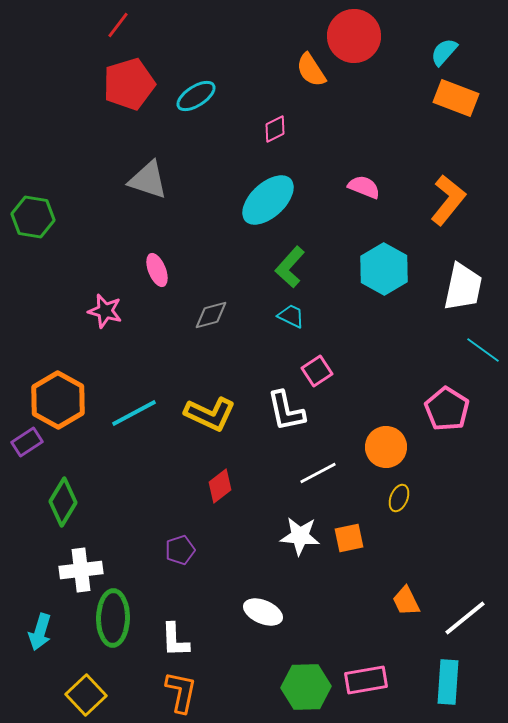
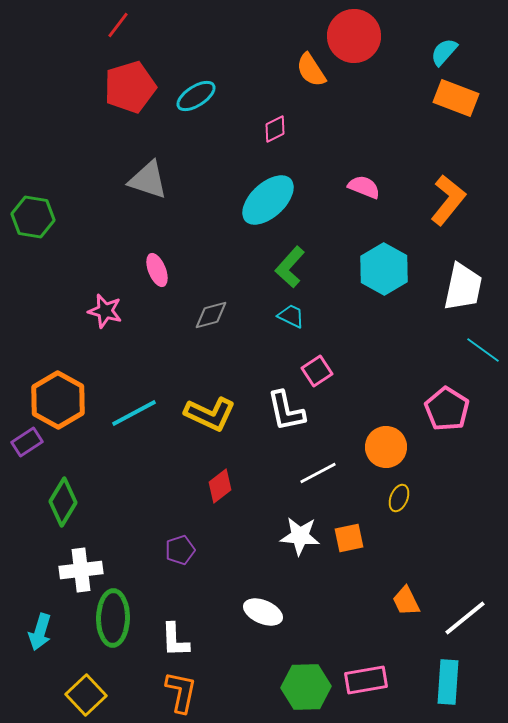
red pentagon at (129, 84): moved 1 px right, 3 px down
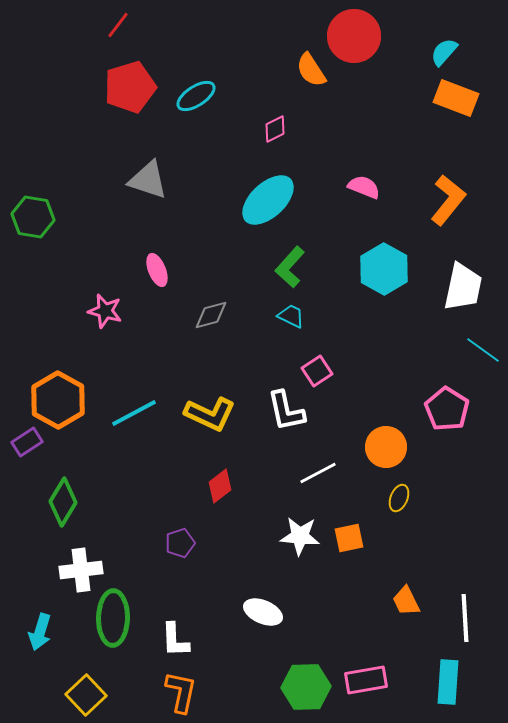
purple pentagon at (180, 550): moved 7 px up
white line at (465, 618): rotated 54 degrees counterclockwise
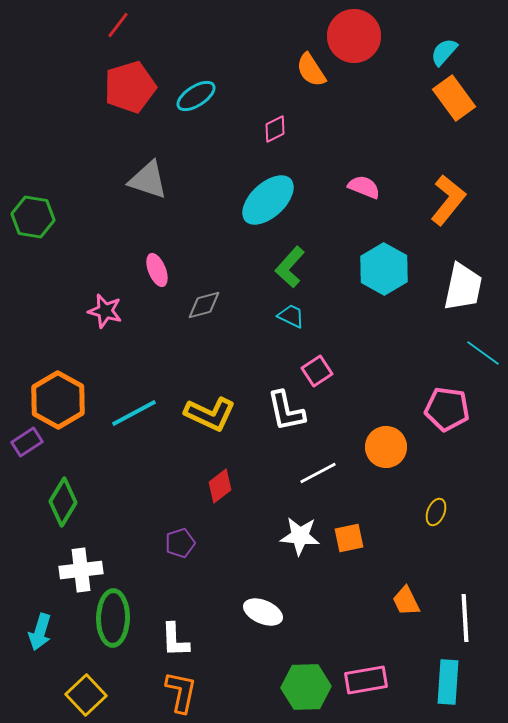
orange rectangle at (456, 98): moved 2 px left; rotated 33 degrees clockwise
gray diamond at (211, 315): moved 7 px left, 10 px up
cyan line at (483, 350): moved 3 px down
pink pentagon at (447, 409): rotated 24 degrees counterclockwise
yellow ellipse at (399, 498): moved 37 px right, 14 px down
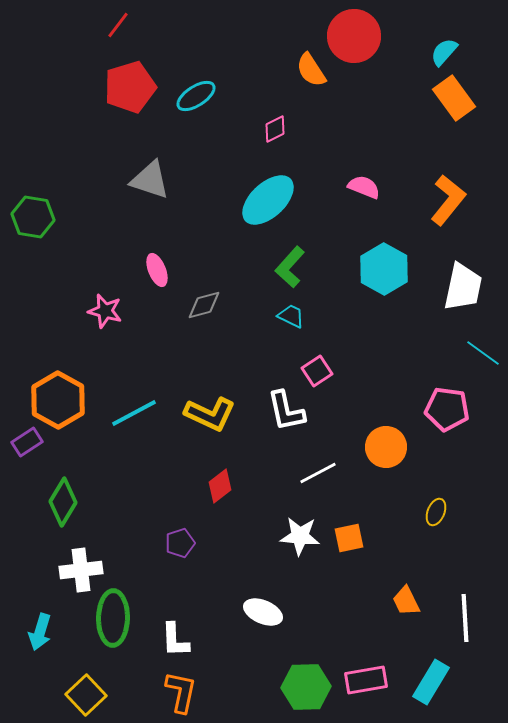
gray triangle at (148, 180): moved 2 px right
cyan rectangle at (448, 682): moved 17 px left; rotated 27 degrees clockwise
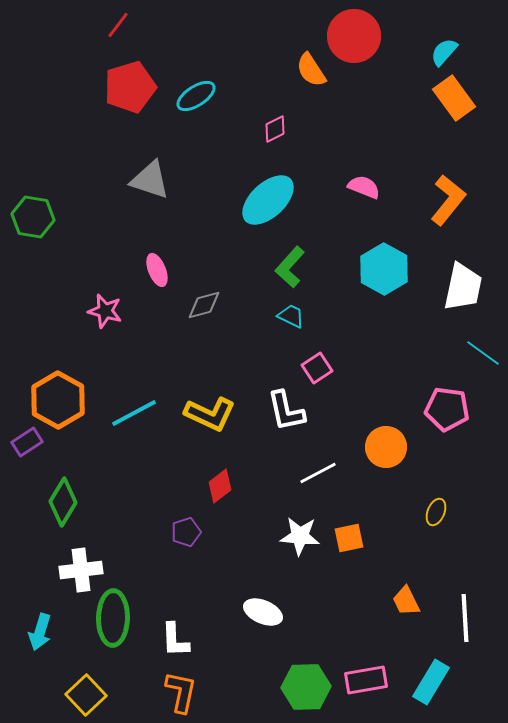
pink square at (317, 371): moved 3 px up
purple pentagon at (180, 543): moved 6 px right, 11 px up
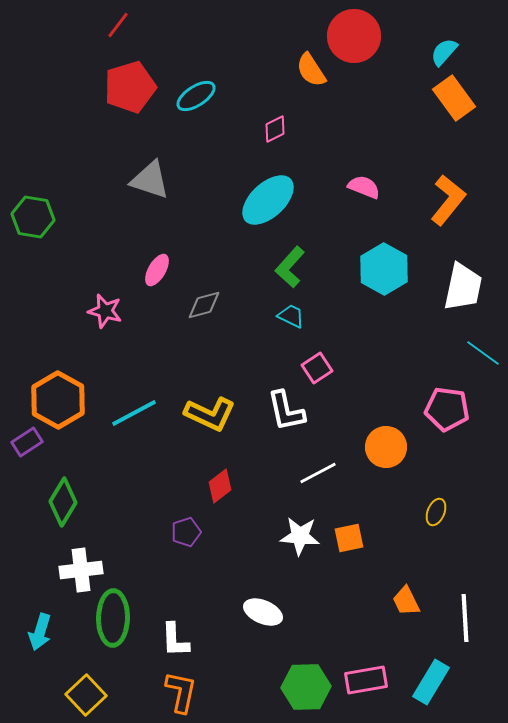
pink ellipse at (157, 270): rotated 52 degrees clockwise
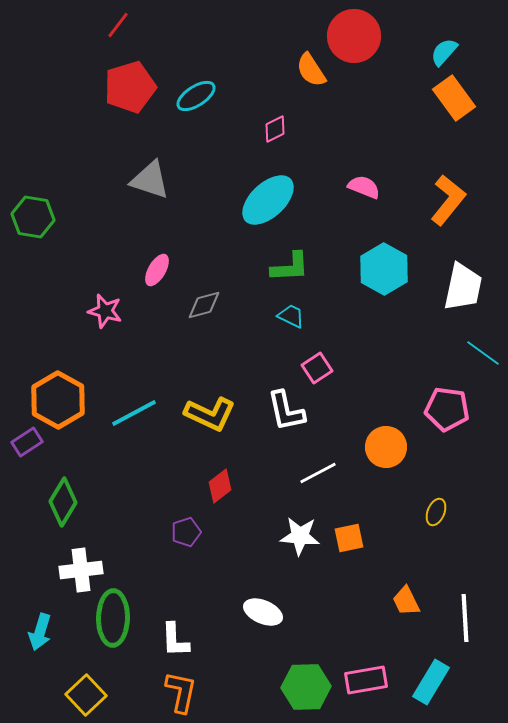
green L-shape at (290, 267): rotated 135 degrees counterclockwise
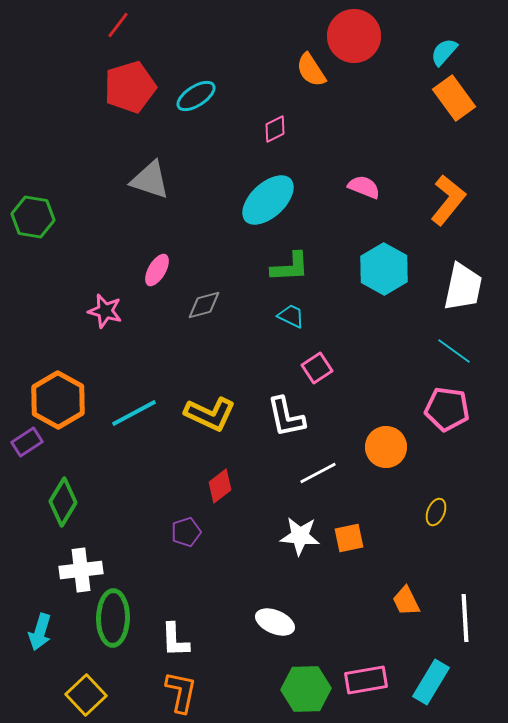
cyan line at (483, 353): moved 29 px left, 2 px up
white L-shape at (286, 411): moved 6 px down
white ellipse at (263, 612): moved 12 px right, 10 px down
green hexagon at (306, 687): moved 2 px down
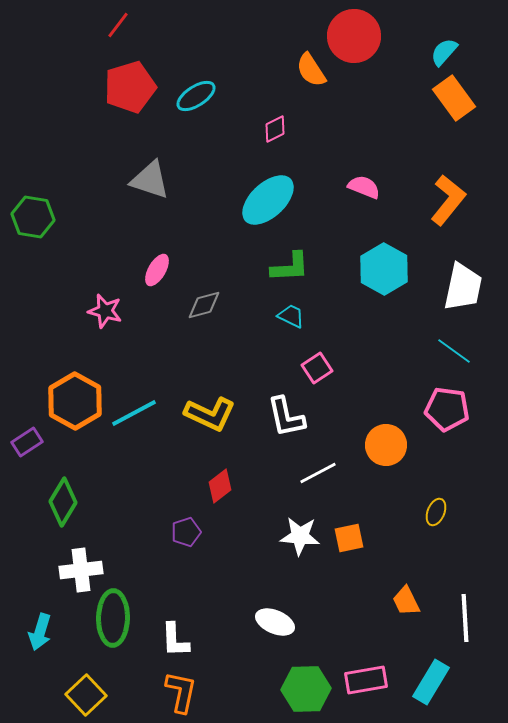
orange hexagon at (58, 400): moved 17 px right, 1 px down
orange circle at (386, 447): moved 2 px up
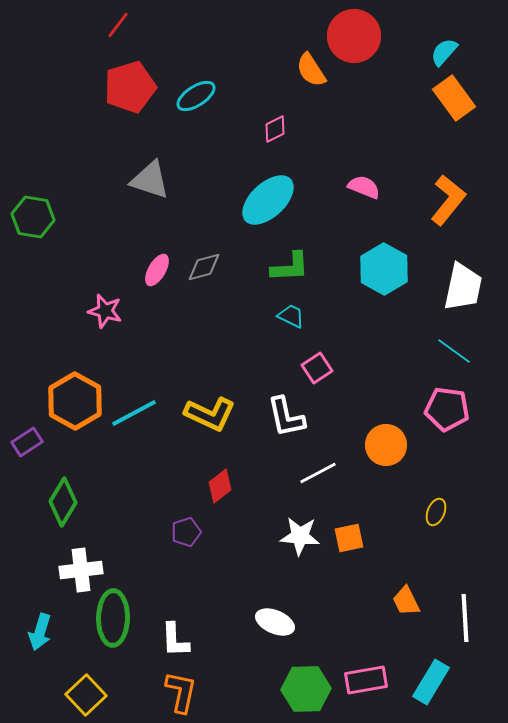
gray diamond at (204, 305): moved 38 px up
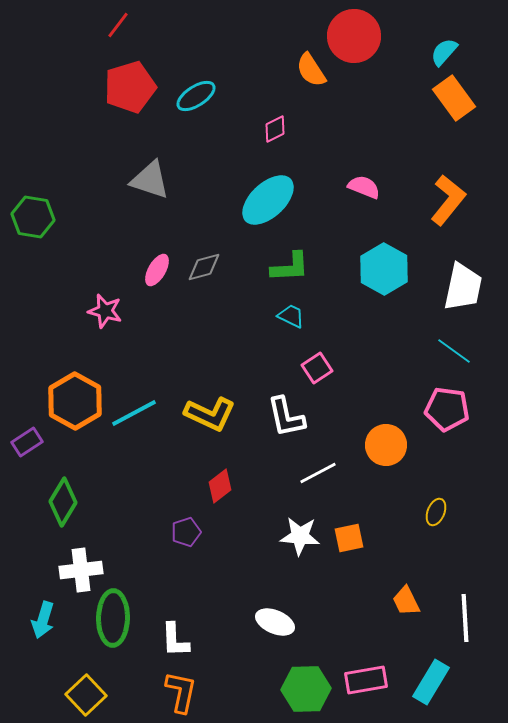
cyan arrow at (40, 632): moved 3 px right, 12 px up
